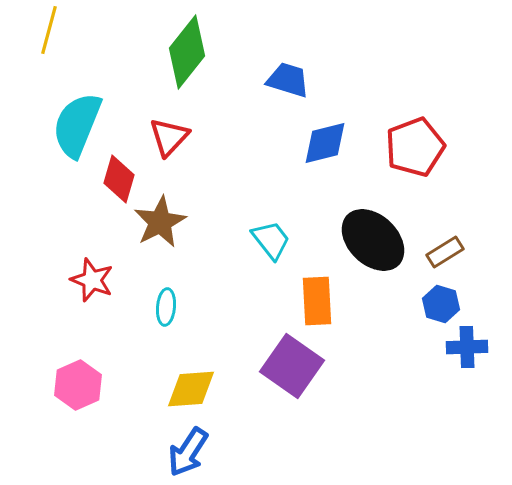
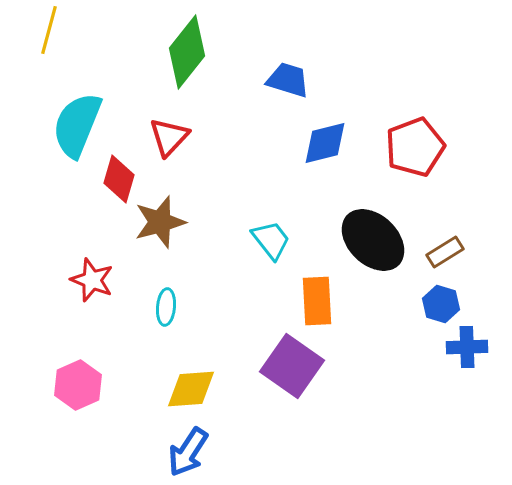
brown star: rotated 12 degrees clockwise
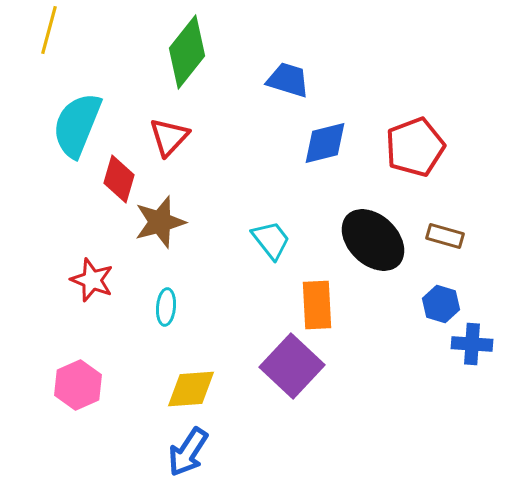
brown rectangle: moved 16 px up; rotated 48 degrees clockwise
orange rectangle: moved 4 px down
blue cross: moved 5 px right, 3 px up; rotated 6 degrees clockwise
purple square: rotated 8 degrees clockwise
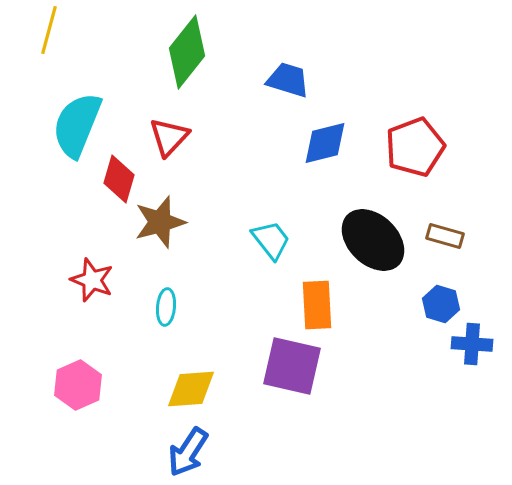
purple square: rotated 30 degrees counterclockwise
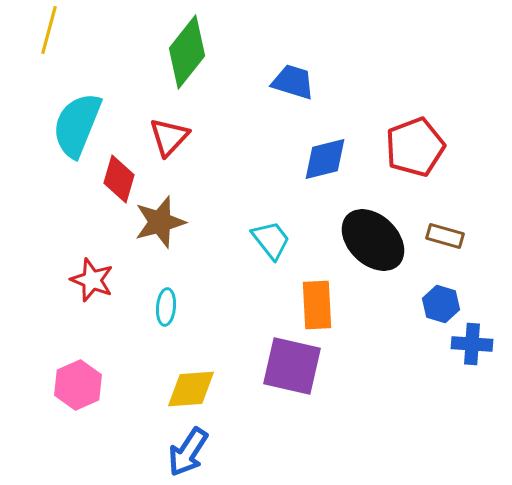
blue trapezoid: moved 5 px right, 2 px down
blue diamond: moved 16 px down
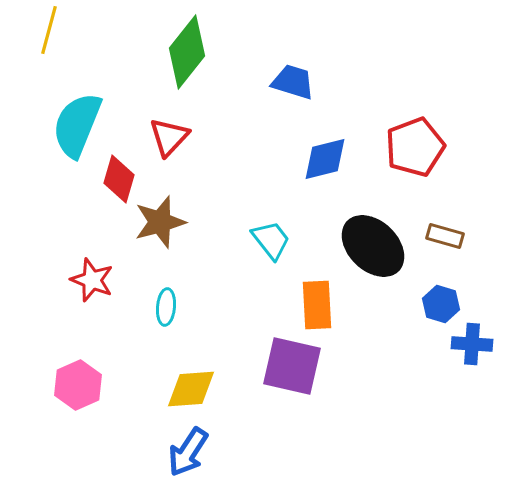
black ellipse: moved 6 px down
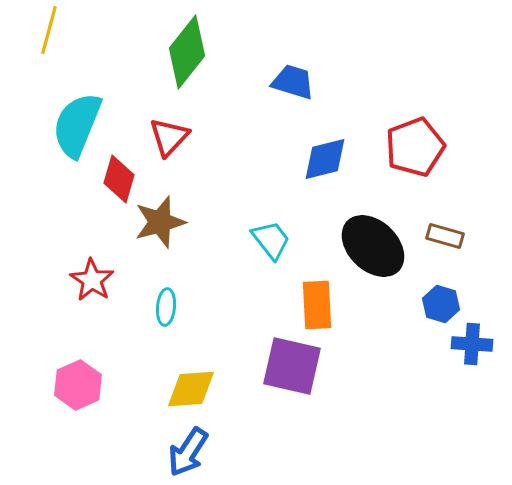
red star: rotated 12 degrees clockwise
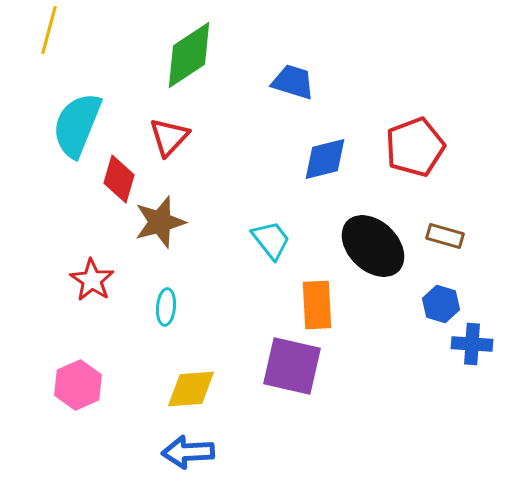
green diamond: moved 2 px right, 3 px down; rotated 18 degrees clockwise
blue arrow: rotated 54 degrees clockwise
